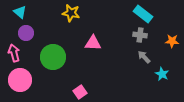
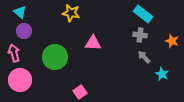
purple circle: moved 2 px left, 2 px up
orange star: rotated 16 degrees clockwise
green circle: moved 2 px right
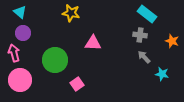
cyan rectangle: moved 4 px right
purple circle: moved 1 px left, 2 px down
green circle: moved 3 px down
cyan star: rotated 16 degrees counterclockwise
pink square: moved 3 px left, 8 px up
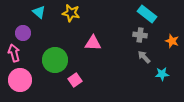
cyan triangle: moved 19 px right
cyan star: rotated 16 degrees counterclockwise
pink square: moved 2 px left, 4 px up
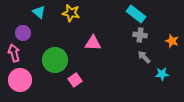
cyan rectangle: moved 11 px left
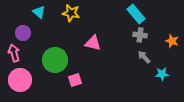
cyan rectangle: rotated 12 degrees clockwise
pink triangle: rotated 12 degrees clockwise
pink square: rotated 16 degrees clockwise
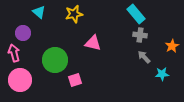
yellow star: moved 3 px right, 1 px down; rotated 24 degrees counterclockwise
orange star: moved 5 px down; rotated 24 degrees clockwise
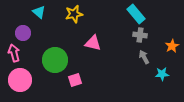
gray arrow: rotated 16 degrees clockwise
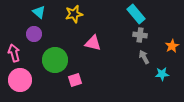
purple circle: moved 11 px right, 1 px down
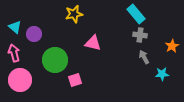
cyan triangle: moved 24 px left, 15 px down
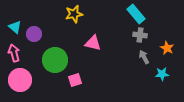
orange star: moved 5 px left, 2 px down; rotated 16 degrees counterclockwise
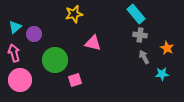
cyan triangle: rotated 40 degrees clockwise
